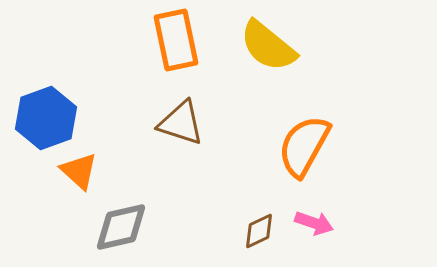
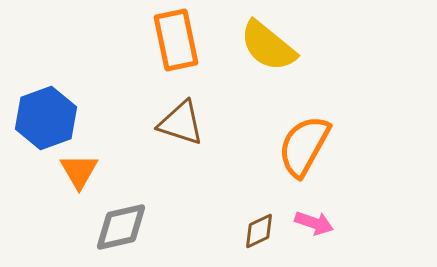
orange triangle: rotated 18 degrees clockwise
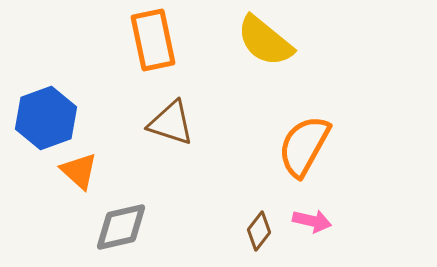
orange rectangle: moved 23 px left
yellow semicircle: moved 3 px left, 5 px up
brown triangle: moved 10 px left
orange triangle: rotated 18 degrees counterclockwise
pink arrow: moved 2 px left, 2 px up; rotated 6 degrees counterclockwise
brown diamond: rotated 27 degrees counterclockwise
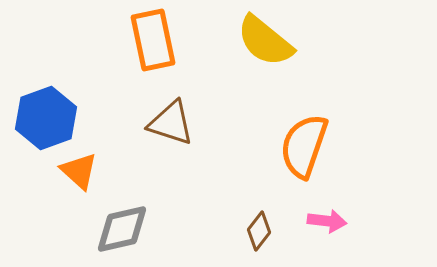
orange semicircle: rotated 10 degrees counterclockwise
pink arrow: moved 15 px right; rotated 6 degrees counterclockwise
gray diamond: moved 1 px right, 2 px down
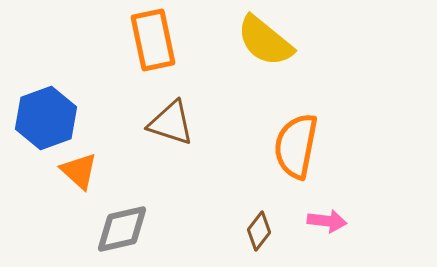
orange semicircle: moved 8 px left; rotated 8 degrees counterclockwise
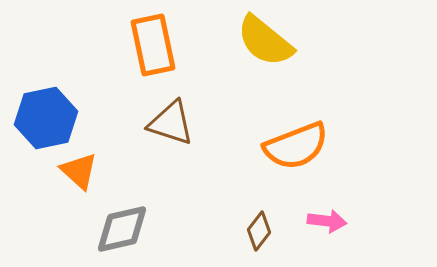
orange rectangle: moved 5 px down
blue hexagon: rotated 8 degrees clockwise
orange semicircle: rotated 122 degrees counterclockwise
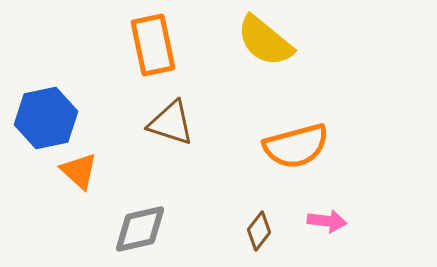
orange semicircle: rotated 6 degrees clockwise
gray diamond: moved 18 px right
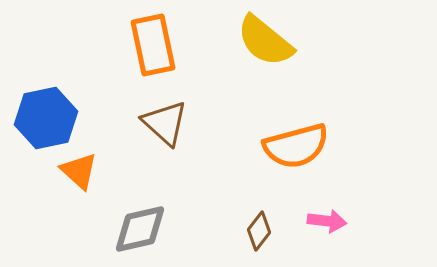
brown triangle: moved 6 px left; rotated 24 degrees clockwise
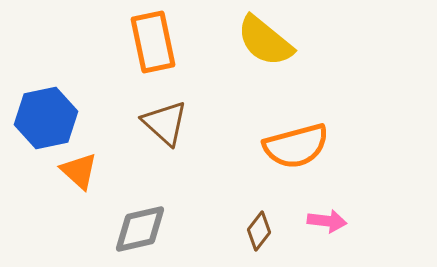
orange rectangle: moved 3 px up
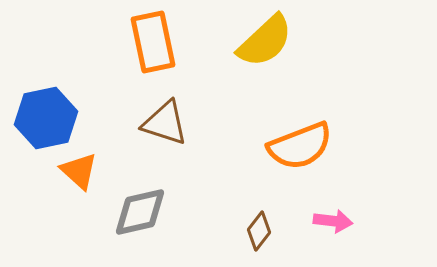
yellow semicircle: rotated 82 degrees counterclockwise
brown triangle: rotated 24 degrees counterclockwise
orange semicircle: moved 4 px right; rotated 6 degrees counterclockwise
pink arrow: moved 6 px right
gray diamond: moved 17 px up
